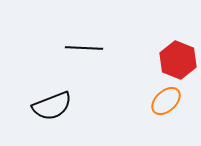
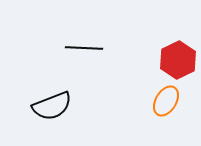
red hexagon: rotated 12 degrees clockwise
orange ellipse: rotated 16 degrees counterclockwise
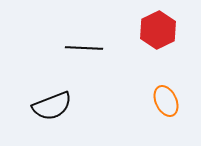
red hexagon: moved 20 px left, 30 px up
orange ellipse: rotated 56 degrees counterclockwise
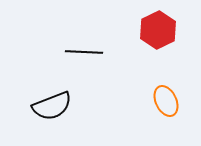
black line: moved 4 px down
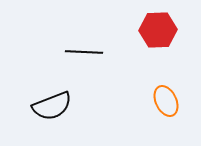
red hexagon: rotated 24 degrees clockwise
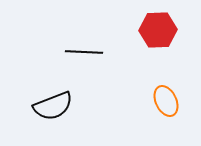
black semicircle: moved 1 px right
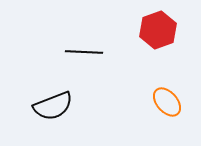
red hexagon: rotated 18 degrees counterclockwise
orange ellipse: moved 1 px right, 1 px down; rotated 16 degrees counterclockwise
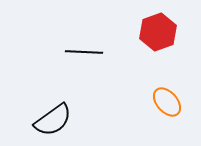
red hexagon: moved 2 px down
black semicircle: moved 14 px down; rotated 15 degrees counterclockwise
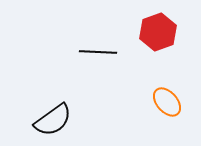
black line: moved 14 px right
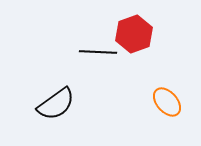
red hexagon: moved 24 px left, 2 px down
black semicircle: moved 3 px right, 16 px up
